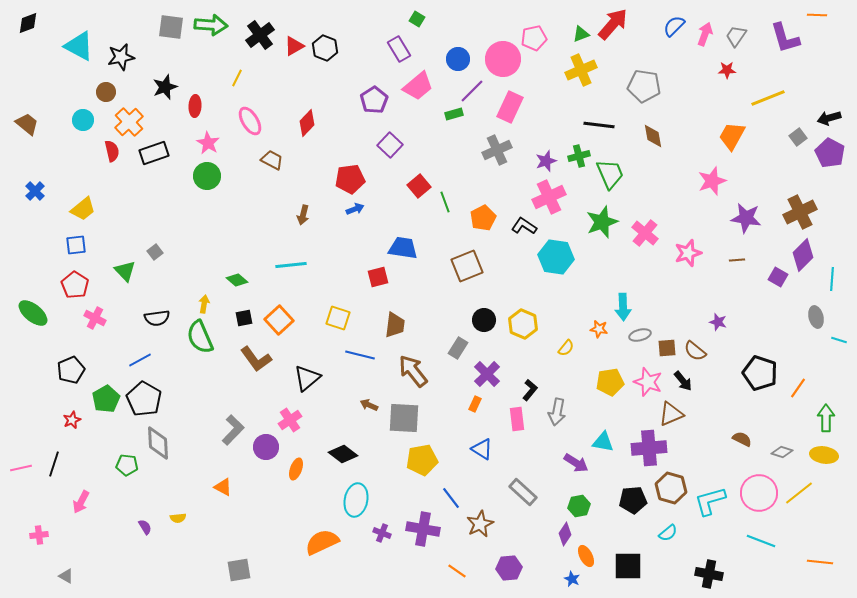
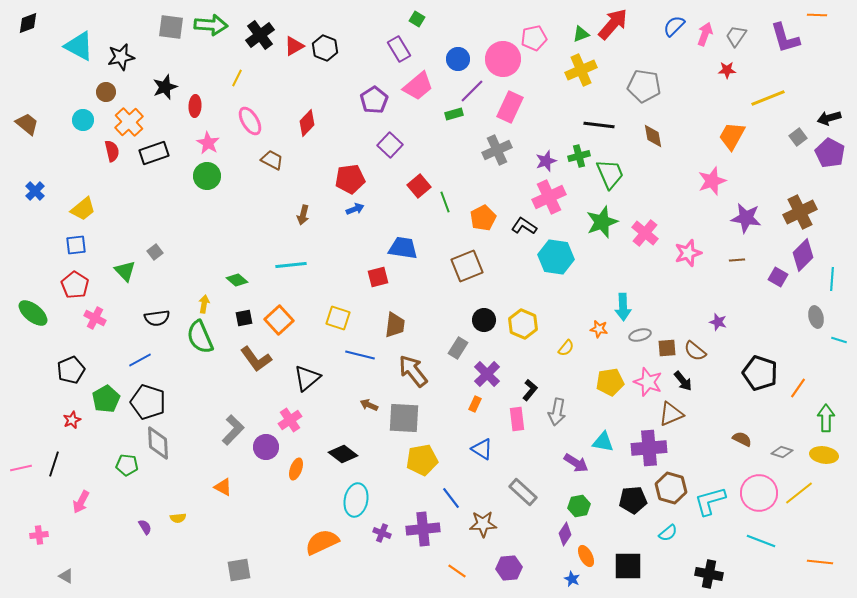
black pentagon at (144, 399): moved 4 px right, 3 px down; rotated 12 degrees counterclockwise
brown star at (480, 524): moved 3 px right; rotated 24 degrees clockwise
purple cross at (423, 529): rotated 16 degrees counterclockwise
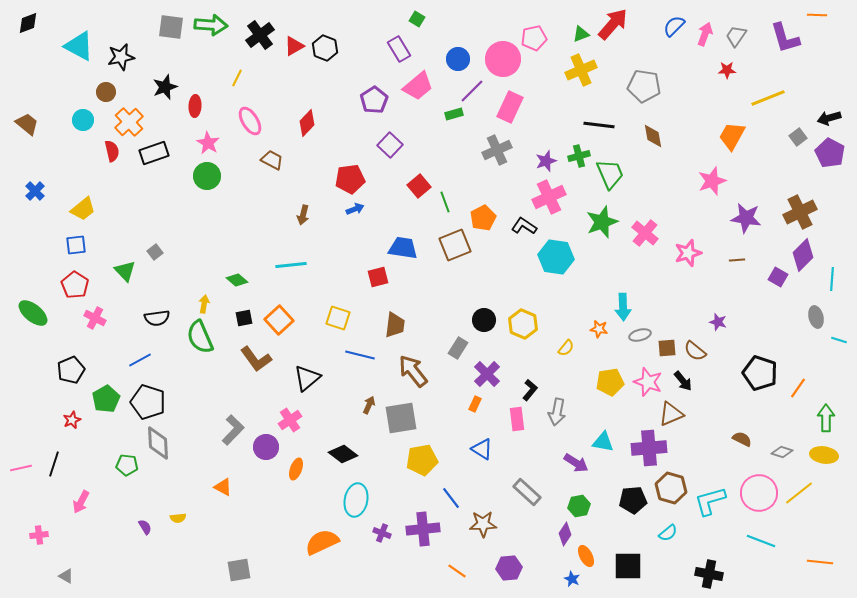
brown square at (467, 266): moved 12 px left, 21 px up
brown arrow at (369, 405): rotated 90 degrees clockwise
gray square at (404, 418): moved 3 px left; rotated 12 degrees counterclockwise
gray rectangle at (523, 492): moved 4 px right
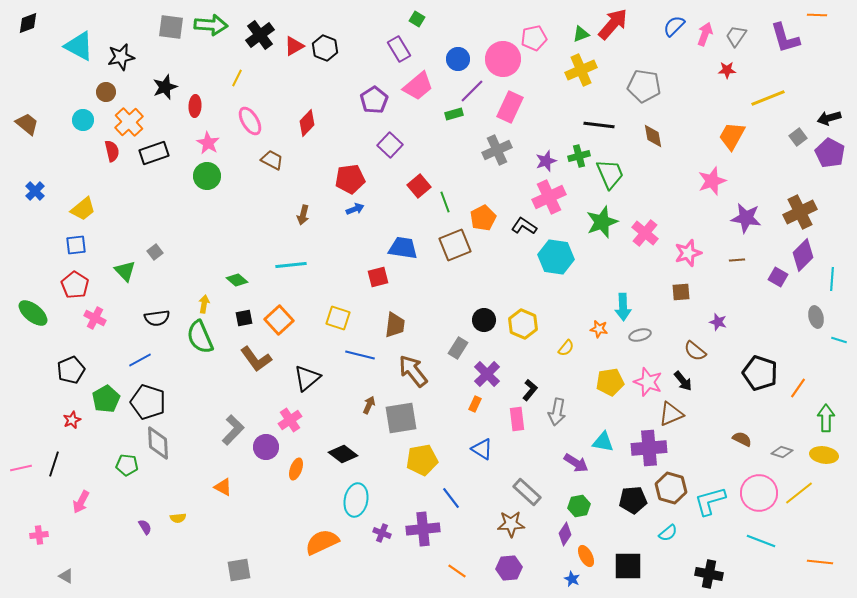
brown square at (667, 348): moved 14 px right, 56 px up
brown star at (483, 524): moved 28 px right
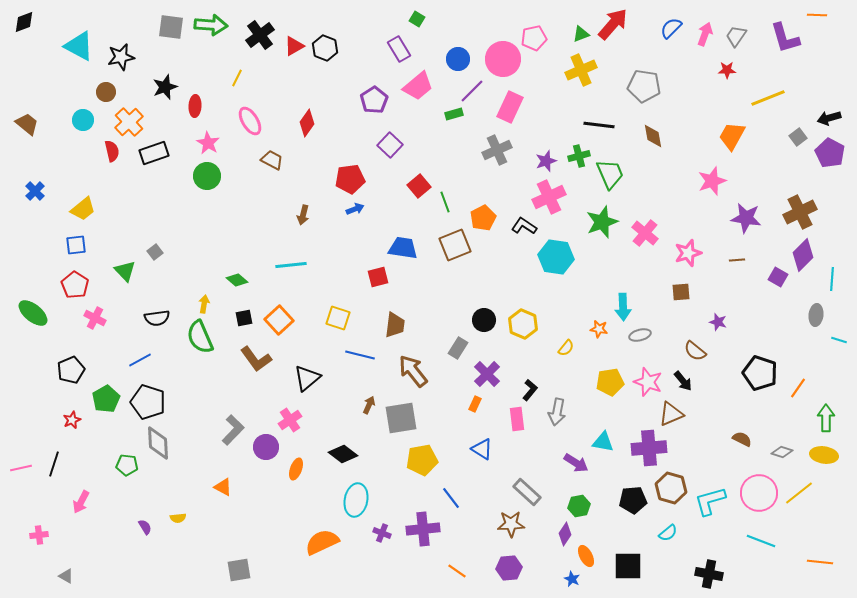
black diamond at (28, 23): moved 4 px left, 1 px up
blue semicircle at (674, 26): moved 3 px left, 2 px down
red diamond at (307, 123): rotated 8 degrees counterclockwise
gray ellipse at (816, 317): moved 2 px up; rotated 20 degrees clockwise
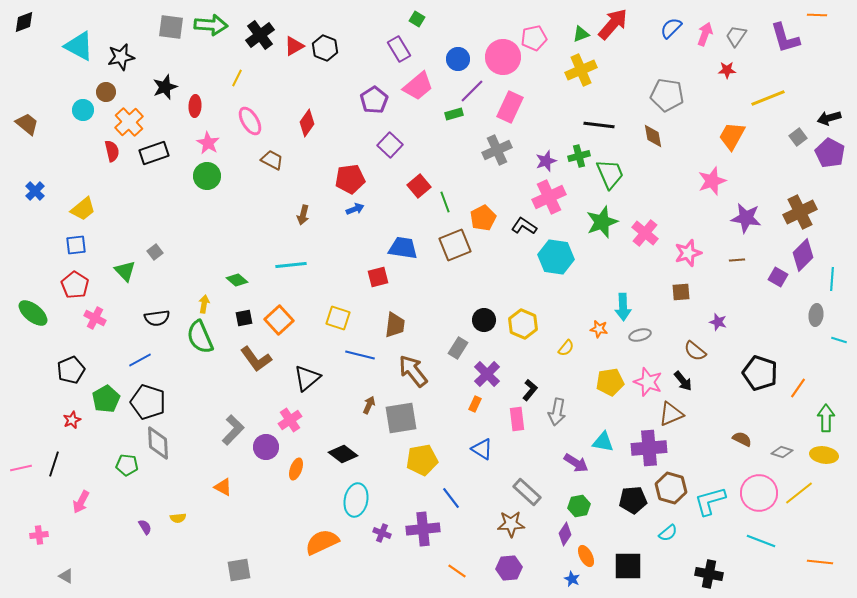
pink circle at (503, 59): moved 2 px up
gray pentagon at (644, 86): moved 23 px right, 9 px down
cyan circle at (83, 120): moved 10 px up
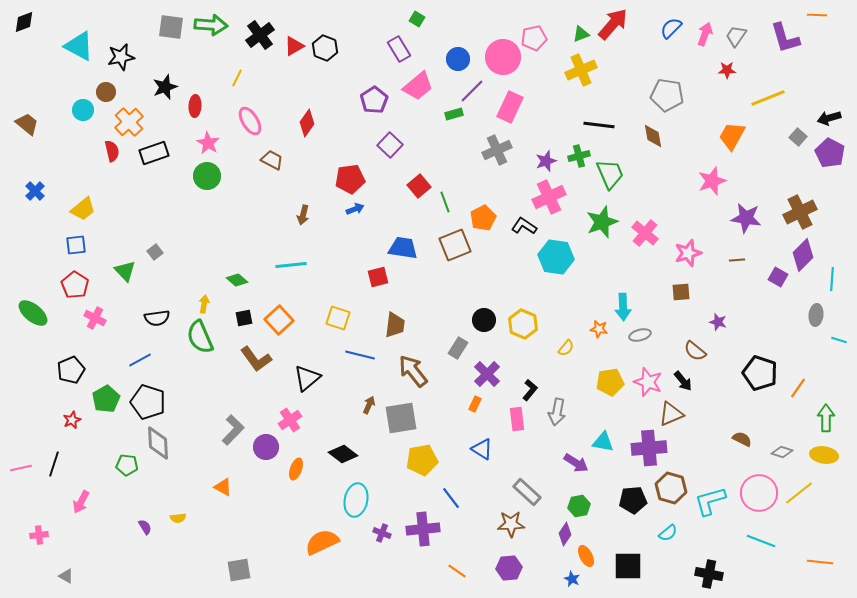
gray square at (798, 137): rotated 12 degrees counterclockwise
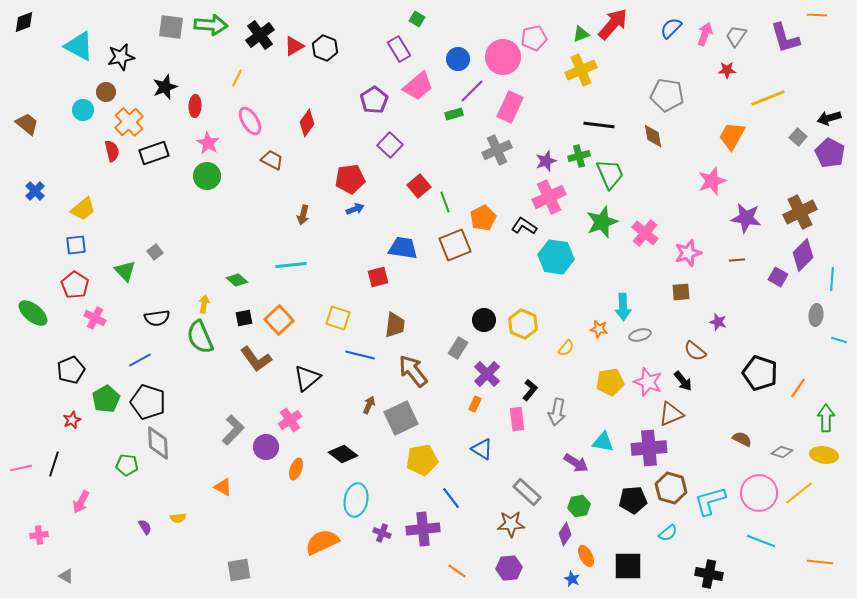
gray square at (401, 418): rotated 16 degrees counterclockwise
